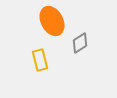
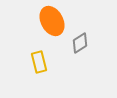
yellow rectangle: moved 1 px left, 2 px down
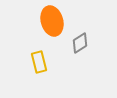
orange ellipse: rotated 12 degrees clockwise
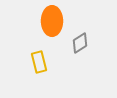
orange ellipse: rotated 16 degrees clockwise
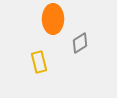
orange ellipse: moved 1 px right, 2 px up
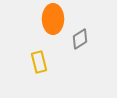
gray diamond: moved 4 px up
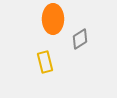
yellow rectangle: moved 6 px right
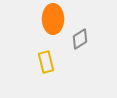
yellow rectangle: moved 1 px right
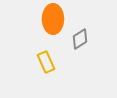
yellow rectangle: rotated 10 degrees counterclockwise
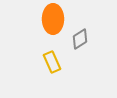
yellow rectangle: moved 6 px right
